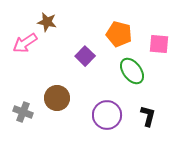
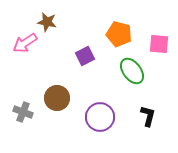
purple square: rotated 18 degrees clockwise
purple circle: moved 7 px left, 2 px down
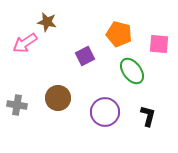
brown circle: moved 1 px right
gray cross: moved 6 px left, 7 px up; rotated 12 degrees counterclockwise
purple circle: moved 5 px right, 5 px up
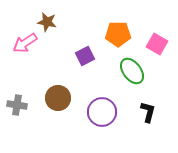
orange pentagon: moved 1 px left; rotated 15 degrees counterclockwise
pink square: moved 2 px left; rotated 25 degrees clockwise
purple circle: moved 3 px left
black L-shape: moved 4 px up
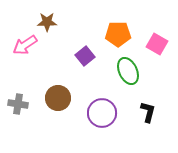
brown star: rotated 12 degrees counterclockwise
pink arrow: moved 2 px down
purple square: rotated 12 degrees counterclockwise
green ellipse: moved 4 px left; rotated 12 degrees clockwise
gray cross: moved 1 px right, 1 px up
purple circle: moved 1 px down
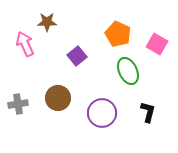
orange pentagon: rotated 25 degrees clockwise
pink arrow: moved 1 px up; rotated 100 degrees clockwise
purple square: moved 8 px left
gray cross: rotated 18 degrees counterclockwise
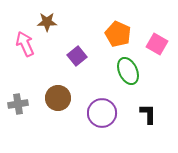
black L-shape: moved 2 px down; rotated 15 degrees counterclockwise
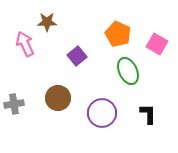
gray cross: moved 4 px left
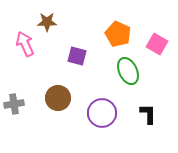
purple square: rotated 36 degrees counterclockwise
